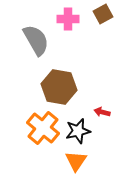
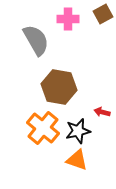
orange triangle: moved 1 px right, 1 px up; rotated 45 degrees counterclockwise
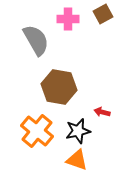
orange cross: moved 6 px left, 3 px down
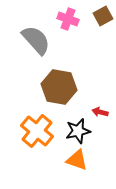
brown square: moved 2 px down
pink cross: rotated 20 degrees clockwise
gray semicircle: rotated 12 degrees counterclockwise
red arrow: moved 2 px left
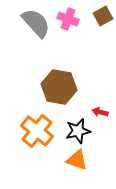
gray semicircle: moved 17 px up
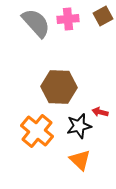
pink cross: rotated 25 degrees counterclockwise
brown hexagon: rotated 8 degrees counterclockwise
black star: moved 1 px right, 5 px up
orange triangle: moved 3 px right; rotated 25 degrees clockwise
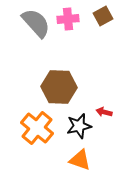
red arrow: moved 4 px right
orange cross: moved 3 px up
orange triangle: rotated 25 degrees counterclockwise
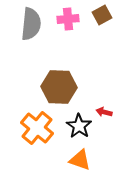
brown square: moved 1 px left, 1 px up
gray semicircle: moved 5 px left, 1 px down; rotated 48 degrees clockwise
black star: rotated 25 degrees counterclockwise
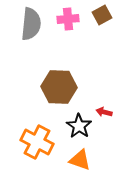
orange cross: moved 14 px down; rotated 12 degrees counterclockwise
